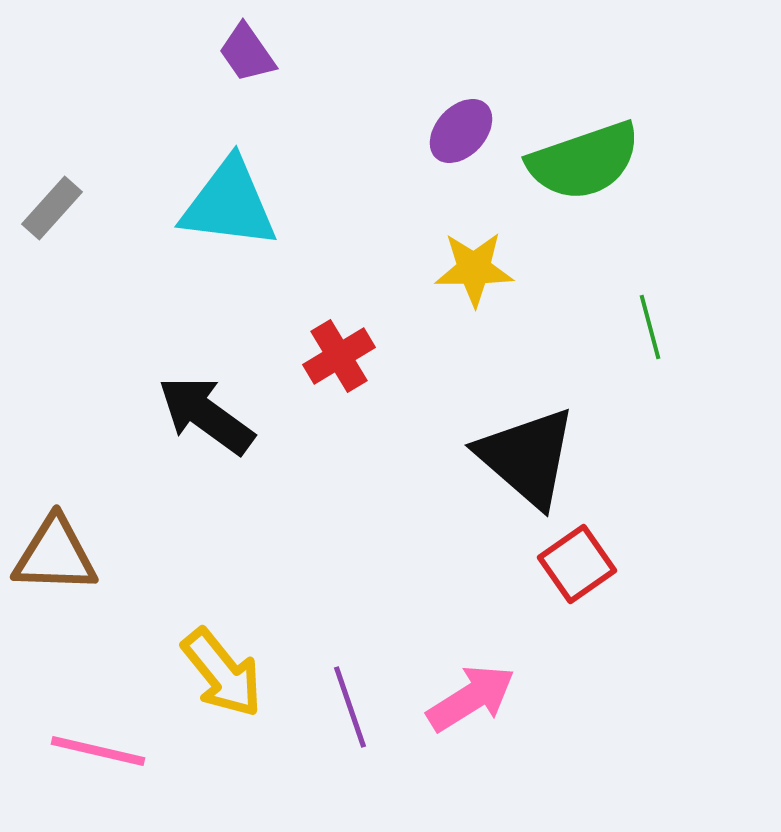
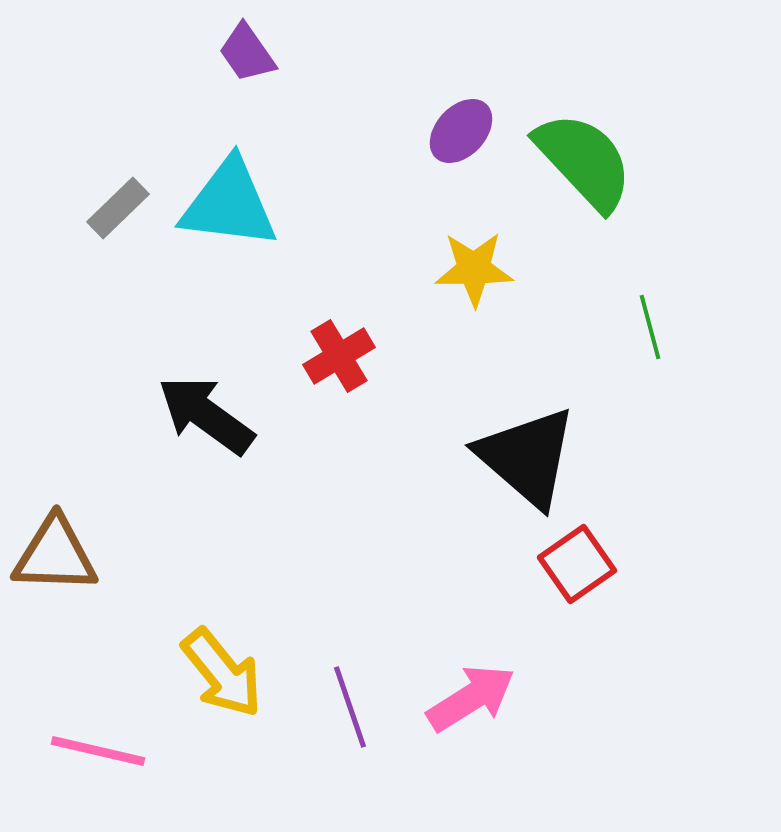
green semicircle: rotated 114 degrees counterclockwise
gray rectangle: moved 66 px right; rotated 4 degrees clockwise
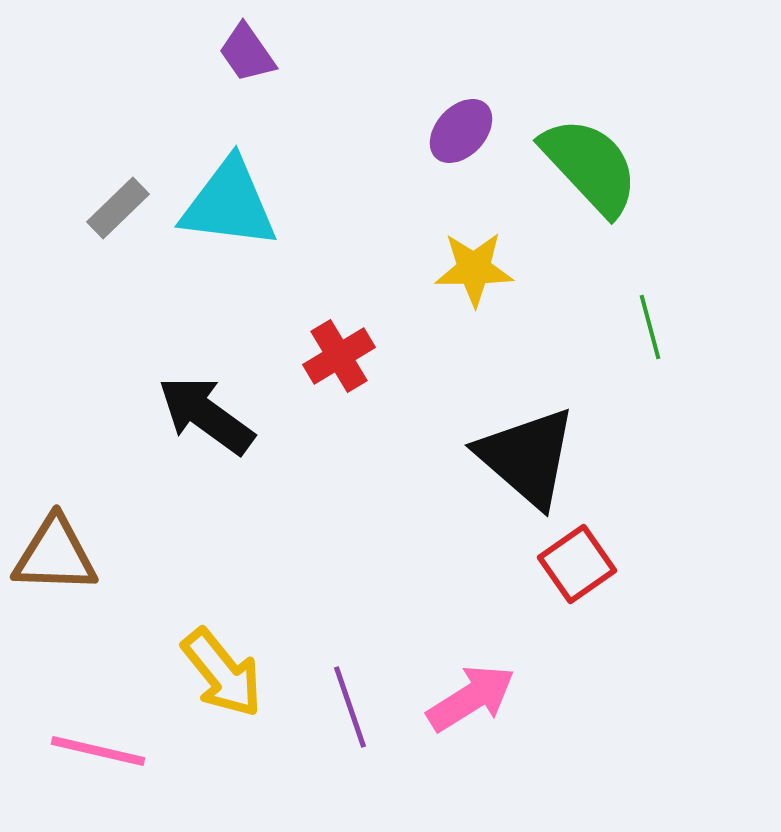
green semicircle: moved 6 px right, 5 px down
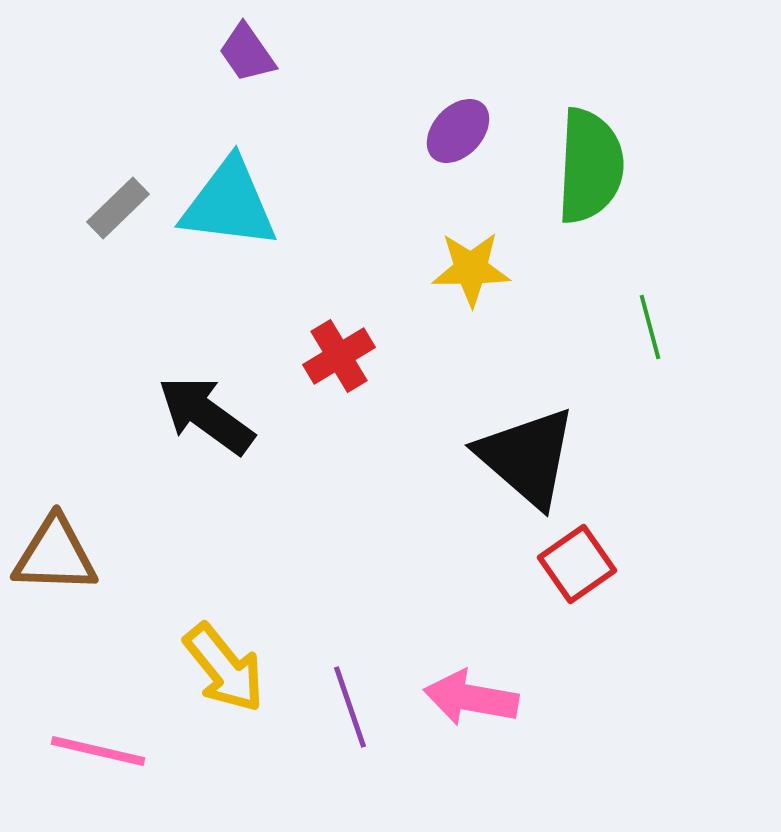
purple ellipse: moved 3 px left
green semicircle: rotated 46 degrees clockwise
yellow star: moved 3 px left
yellow arrow: moved 2 px right, 5 px up
pink arrow: rotated 138 degrees counterclockwise
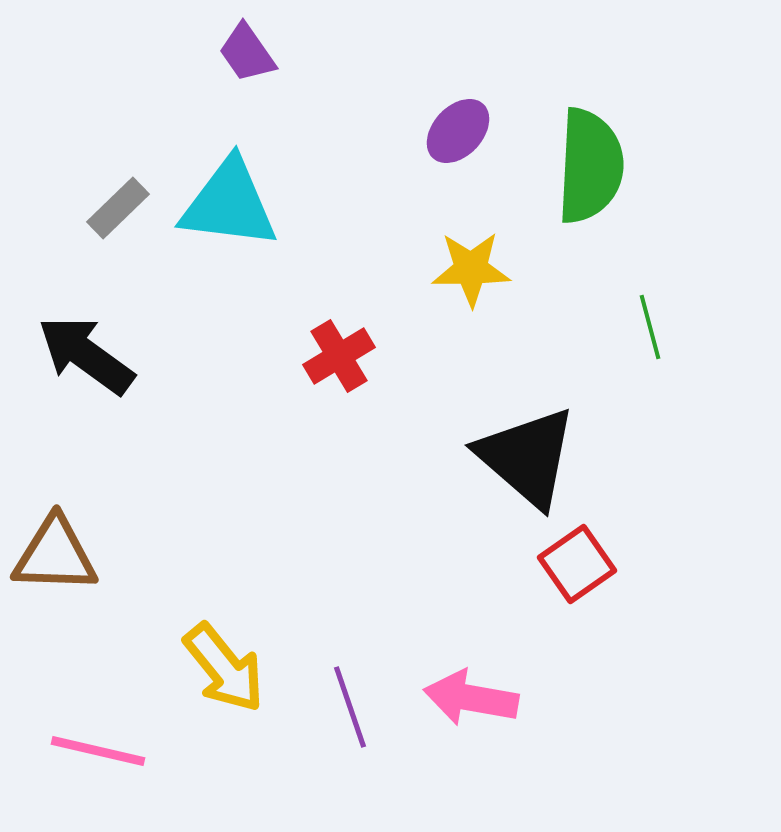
black arrow: moved 120 px left, 60 px up
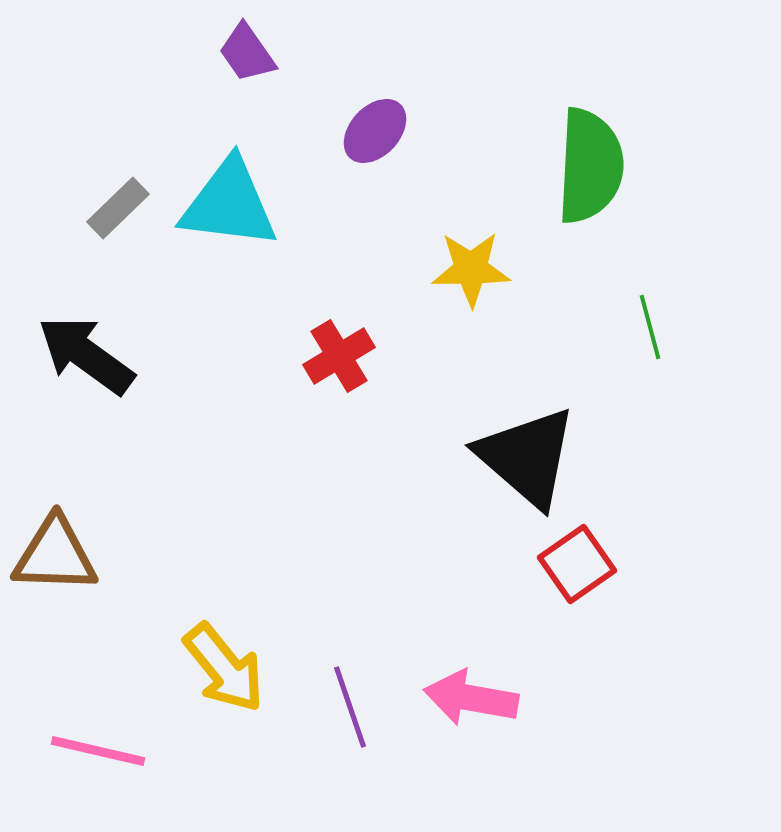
purple ellipse: moved 83 px left
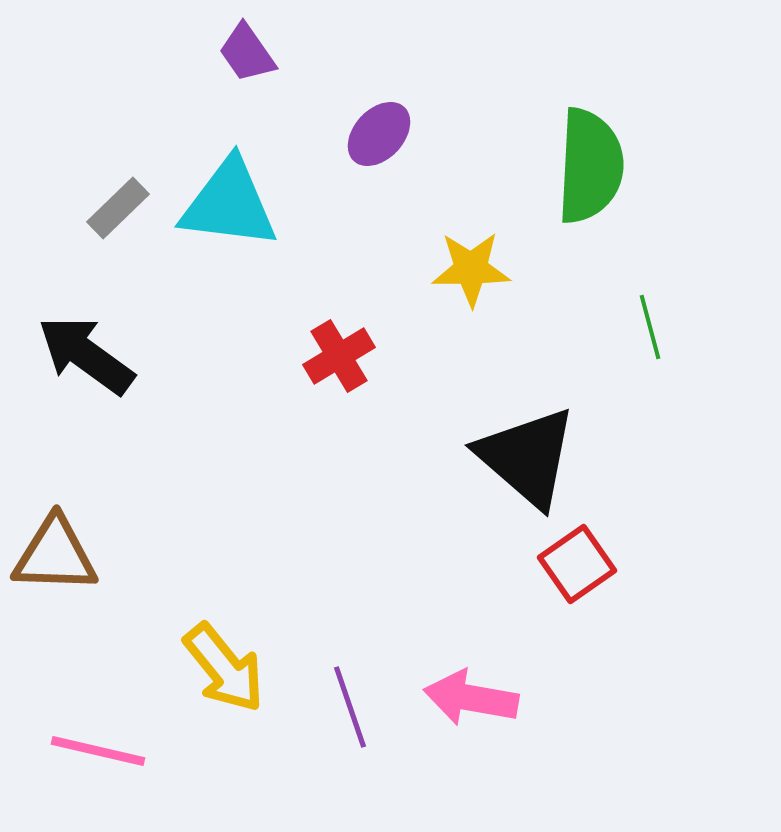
purple ellipse: moved 4 px right, 3 px down
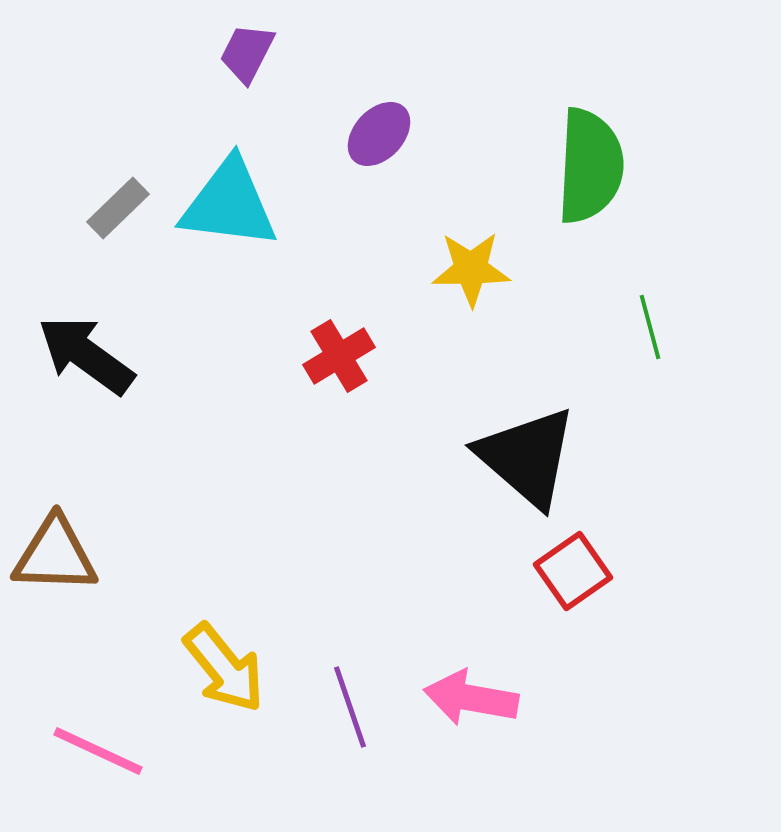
purple trapezoid: rotated 62 degrees clockwise
red square: moved 4 px left, 7 px down
pink line: rotated 12 degrees clockwise
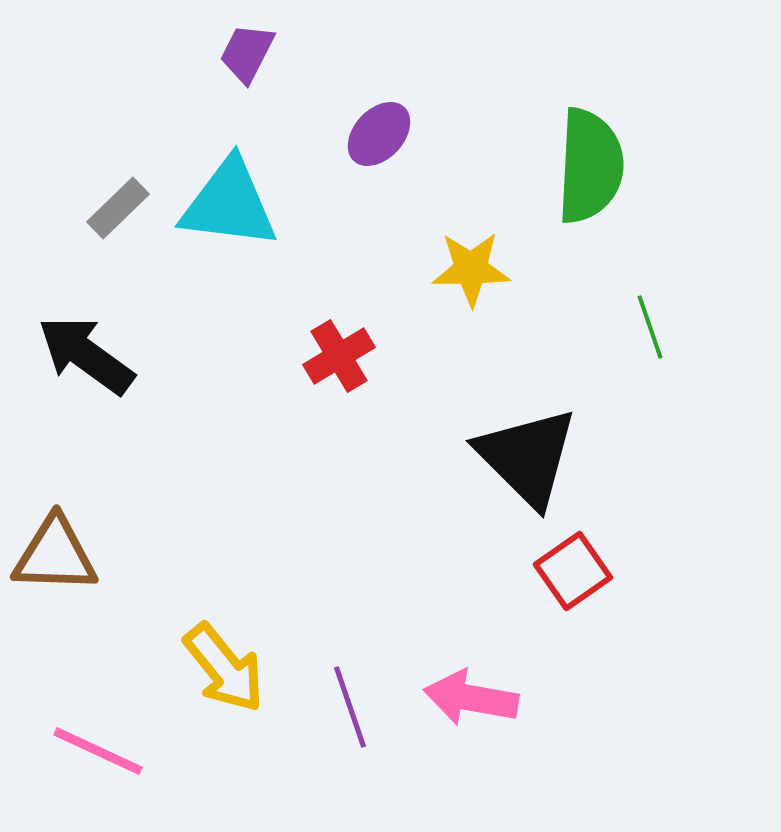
green line: rotated 4 degrees counterclockwise
black triangle: rotated 4 degrees clockwise
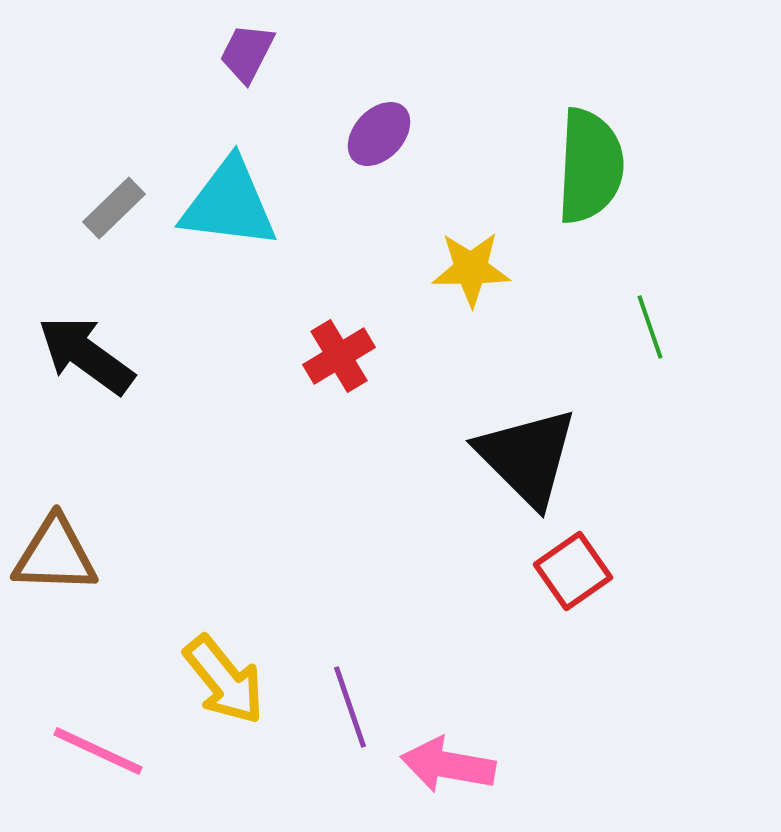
gray rectangle: moved 4 px left
yellow arrow: moved 12 px down
pink arrow: moved 23 px left, 67 px down
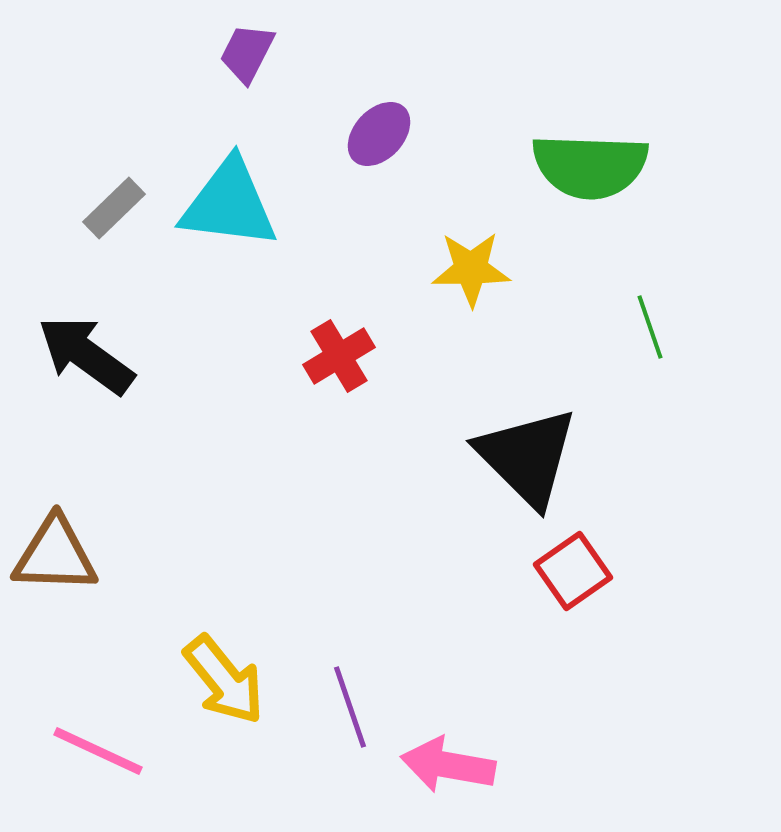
green semicircle: rotated 89 degrees clockwise
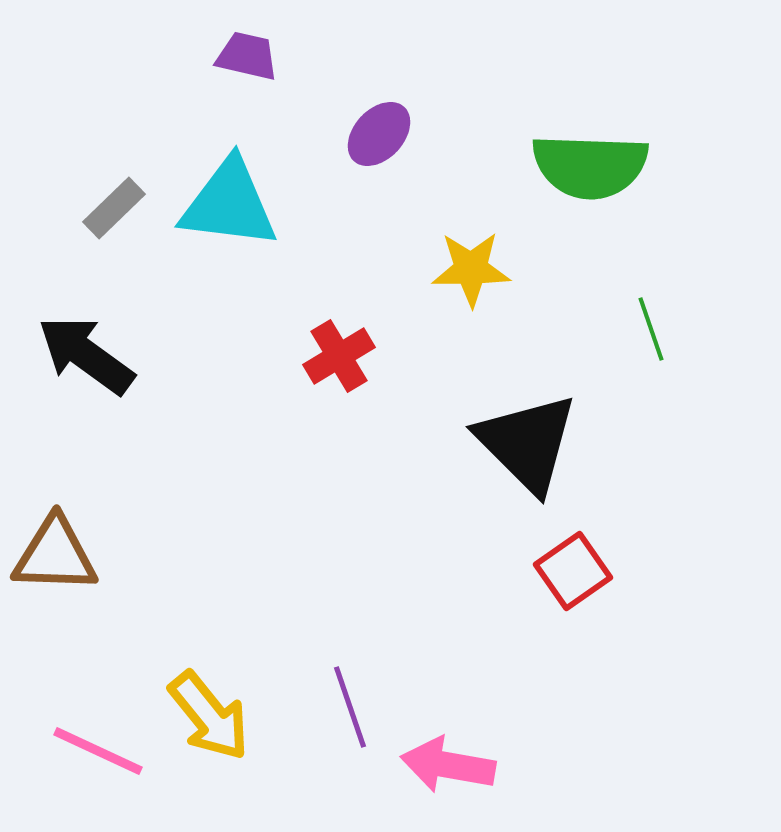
purple trapezoid: moved 3 px down; rotated 76 degrees clockwise
green line: moved 1 px right, 2 px down
black triangle: moved 14 px up
yellow arrow: moved 15 px left, 36 px down
